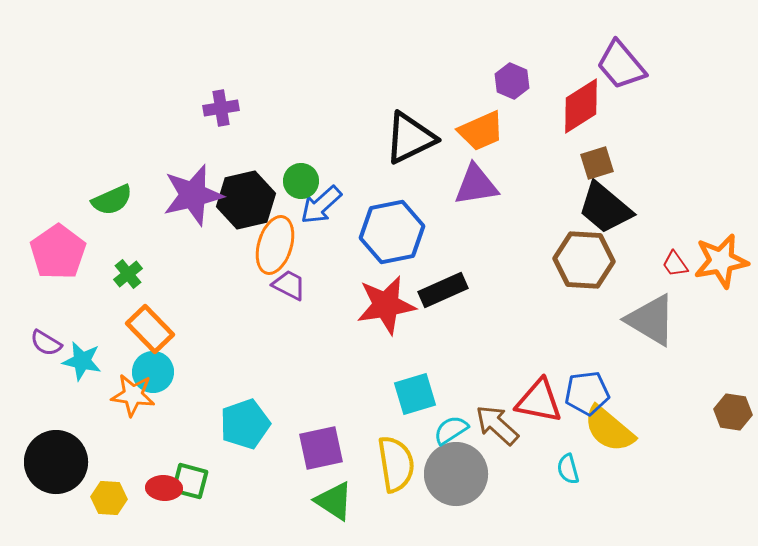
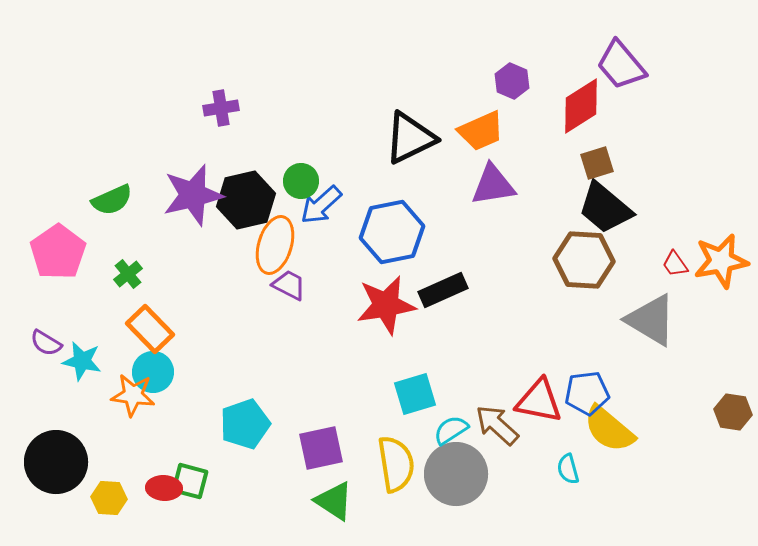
purple triangle at (476, 185): moved 17 px right
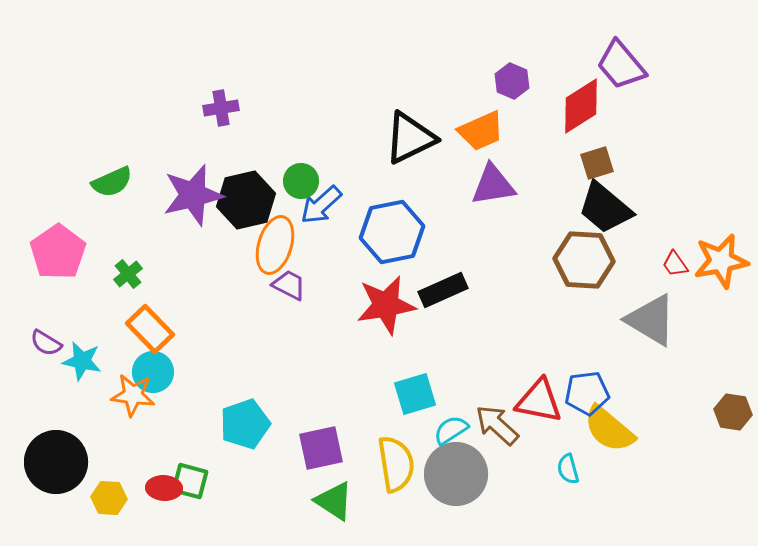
green semicircle at (112, 200): moved 18 px up
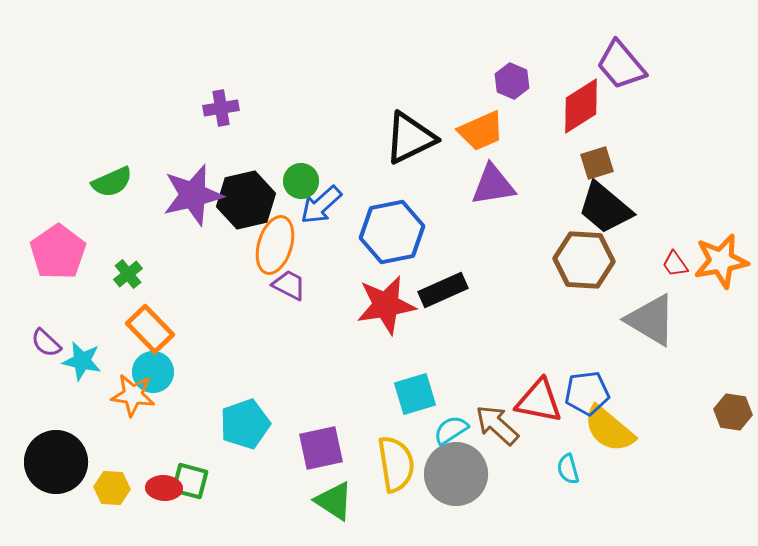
purple semicircle at (46, 343): rotated 12 degrees clockwise
yellow hexagon at (109, 498): moved 3 px right, 10 px up
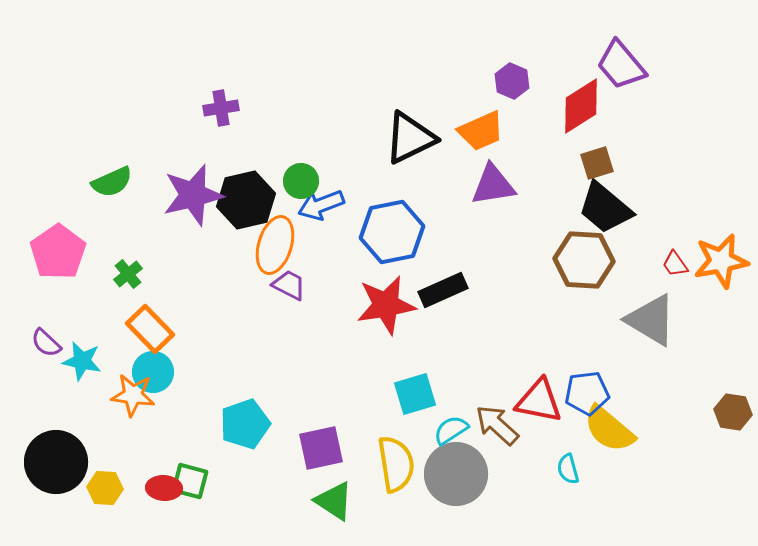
blue arrow at (321, 205): rotated 21 degrees clockwise
yellow hexagon at (112, 488): moved 7 px left
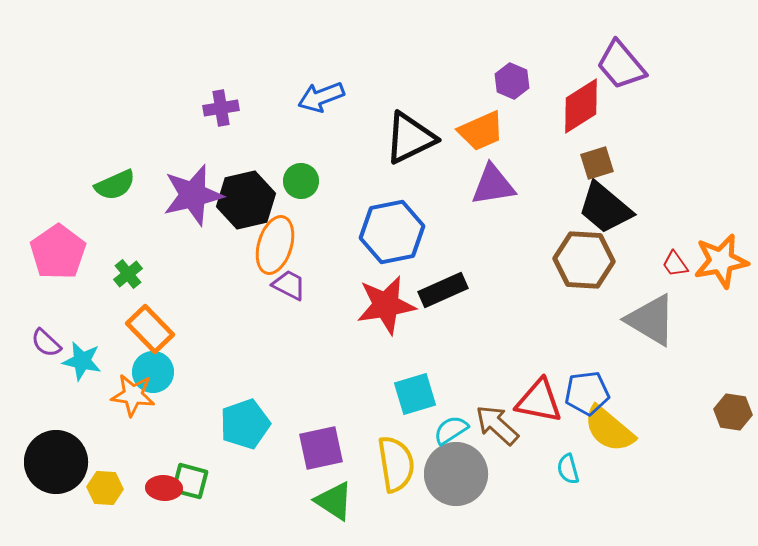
green semicircle at (112, 182): moved 3 px right, 3 px down
blue arrow at (321, 205): moved 108 px up
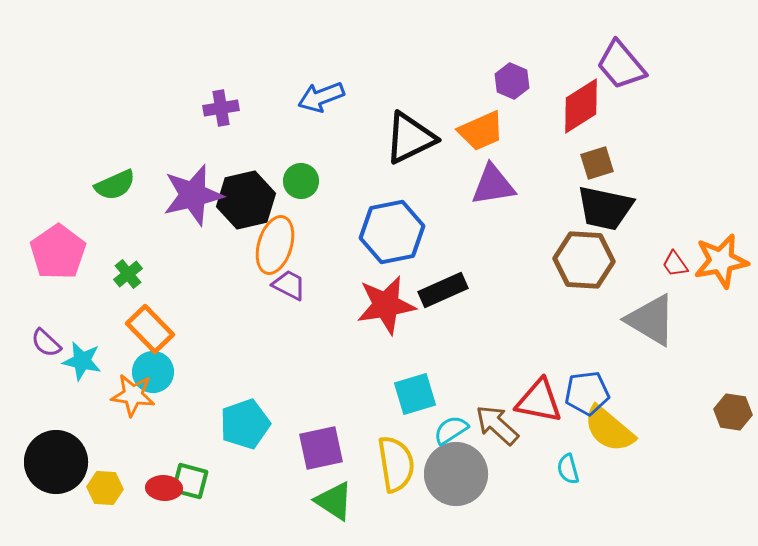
black trapezoid at (605, 208): rotated 28 degrees counterclockwise
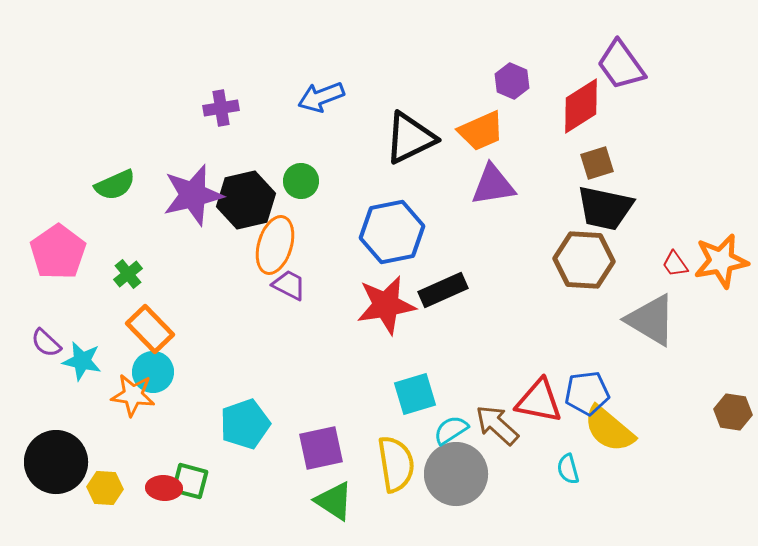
purple trapezoid at (621, 65): rotated 4 degrees clockwise
